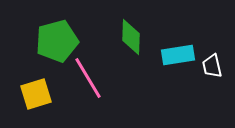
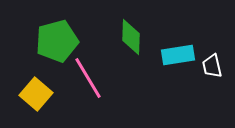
yellow square: rotated 32 degrees counterclockwise
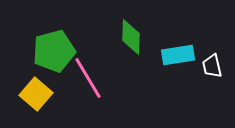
green pentagon: moved 3 px left, 10 px down
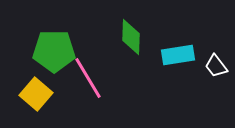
green pentagon: rotated 15 degrees clockwise
white trapezoid: moved 4 px right; rotated 25 degrees counterclockwise
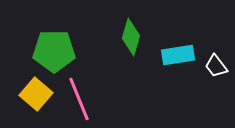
green diamond: rotated 15 degrees clockwise
pink line: moved 9 px left, 21 px down; rotated 9 degrees clockwise
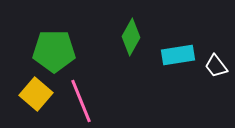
green diamond: rotated 12 degrees clockwise
pink line: moved 2 px right, 2 px down
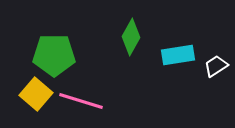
green pentagon: moved 4 px down
white trapezoid: rotated 95 degrees clockwise
pink line: rotated 51 degrees counterclockwise
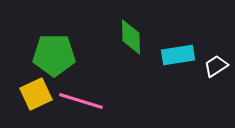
green diamond: rotated 30 degrees counterclockwise
yellow square: rotated 24 degrees clockwise
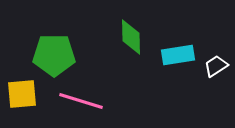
yellow square: moved 14 px left; rotated 20 degrees clockwise
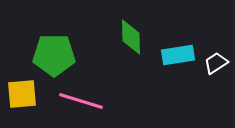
white trapezoid: moved 3 px up
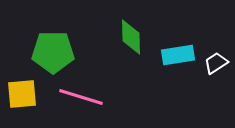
green pentagon: moved 1 px left, 3 px up
pink line: moved 4 px up
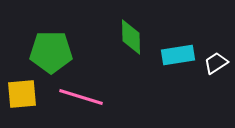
green pentagon: moved 2 px left
